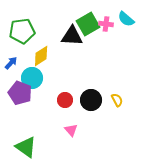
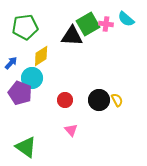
green pentagon: moved 3 px right, 4 px up
black circle: moved 8 px right
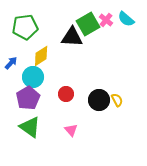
pink cross: moved 4 px up; rotated 32 degrees clockwise
black triangle: moved 1 px down
cyan circle: moved 1 px right, 1 px up
purple pentagon: moved 8 px right, 5 px down; rotated 20 degrees clockwise
red circle: moved 1 px right, 6 px up
green triangle: moved 4 px right, 20 px up
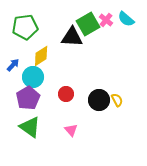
blue arrow: moved 2 px right, 2 px down
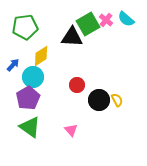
red circle: moved 11 px right, 9 px up
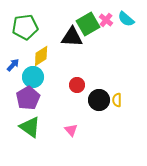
yellow semicircle: rotated 152 degrees counterclockwise
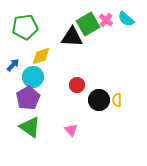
yellow diamond: rotated 15 degrees clockwise
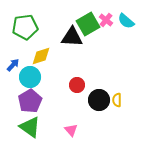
cyan semicircle: moved 2 px down
cyan circle: moved 3 px left
purple pentagon: moved 2 px right, 3 px down
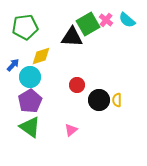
cyan semicircle: moved 1 px right, 1 px up
pink triangle: rotated 32 degrees clockwise
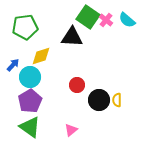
green square: moved 7 px up; rotated 25 degrees counterclockwise
